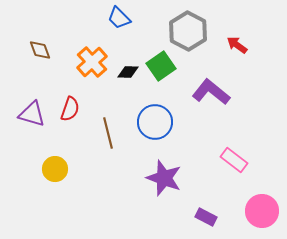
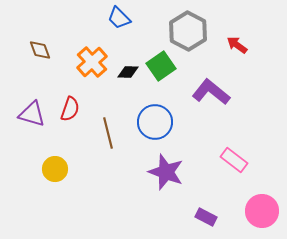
purple star: moved 2 px right, 6 px up
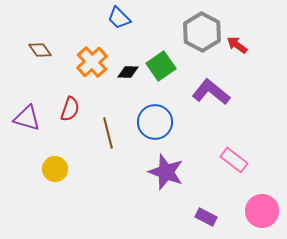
gray hexagon: moved 14 px right, 1 px down
brown diamond: rotated 15 degrees counterclockwise
purple triangle: moved 5 px left, 4 px down
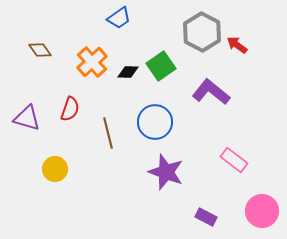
blue trapezoid: rotated 80 degrees counterclockwise
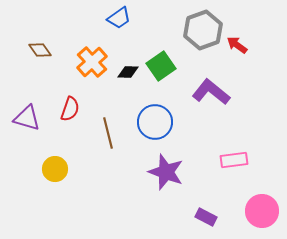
gray hexagon: moved 1 px right, 2 px up; rotated 12 degrees clockwise
pink rectangle: rotated 44 degrees counterclockwise
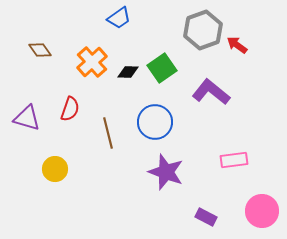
green square: moved 1 px right, 2 px down
